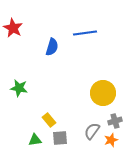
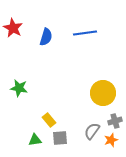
blue semicircle: moved 6 px left, 10 px up
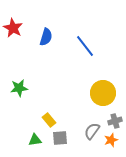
blue line: moved 13 px down; rotated 60 degrees clockwise
green star: rotated 18 degrees counterclockwise
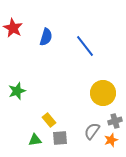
green star: moved 2 px left, 3 px down; rotated 12 degrees counterclockwise
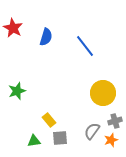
green triangle: moved 1 px left, 1 px down
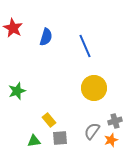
blue line: rotated 15 degrees clockwise
yellow circle: moved 9 px left, 5 px up
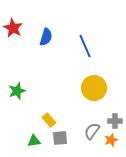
gray cross: rotated 16 degrees clockwise
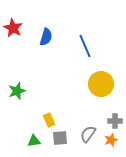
yellow circle: moved 7 px right, 4 px up
yellow rectangle: rotated 16 degrees clockwise
gray semicircle: moved 4 px left, 3 px down
